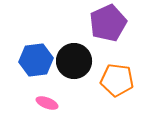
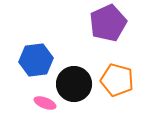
black circle: moved 23 px down
orange pentagon: rotated 8 degrees clockwise
pink ellipse: moved 2 px left
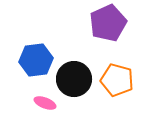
black circle: moved 5 px up
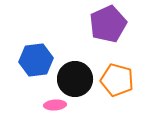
purple pentagon: moved 1 px down
black circle: moved 1 px right
pink ellipse: moved 10 px right, 2 px down; rotated 25 degrees counterclockwise
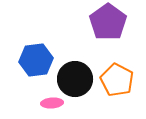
purple pentagon: moved 2 px up; rotated 12 degrees counterclockwise
orange pentagon: rotated 12 degrees clockwise
pink ellipse: moved 3 px left, 2 px up
